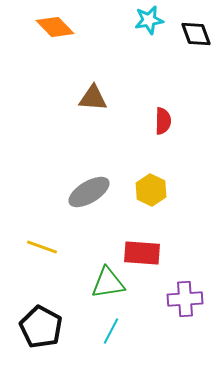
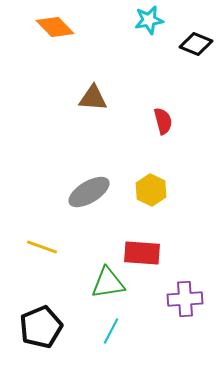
black diamond: moved 10 px down; rotated 48 degrees counterclockwise
red semicircle: rotated 16 degrees counterclockwise
black pentagon: rotated 21 degrees clockwise
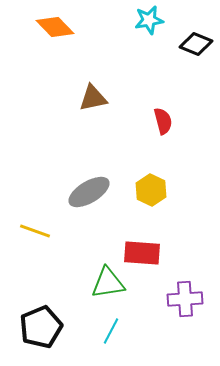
brown triangle: rotated 16 degrees counterclockwise
yellow line: moved 7 px left, 16 px up
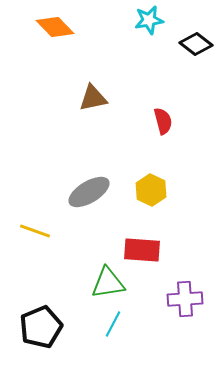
black diamond: rotated 16 degrees clockwise
red rectangle: moved 3 px up
cyan line: moved 2 px right, 7 px up
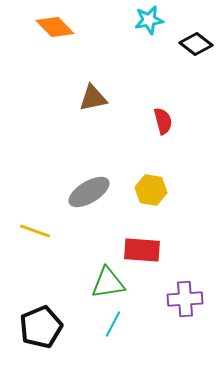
yellow hexagon: rotated 16 degrees counterclockwise
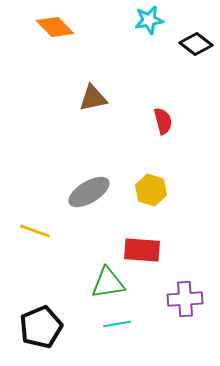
yellow hexagon: rotated 8 degrees clockwise
cyan line: moved 4 px right; rotated 52 degrees clockwise
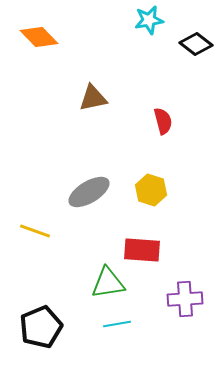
orange diamond: moved 16 px left, 10 px down
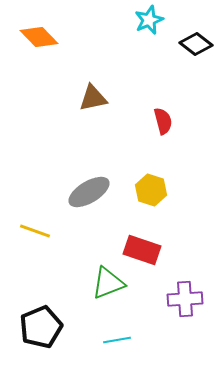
cyan star: rotated 12 degrees counterclockwise
red rectangle: rotated 15 degrees clockwise
green triangle: rotated 12 degrees counterclockwise
cyan line: moved 16 px down
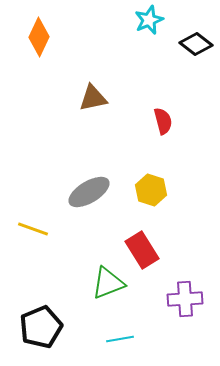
orange diamond: rotated 69 degrees clockwise
yellow line: moved 2 px left, 2 px up
red rectangle: rotated 39 degrees clockwise
cyan line: moved 3 px right, 1 px up
